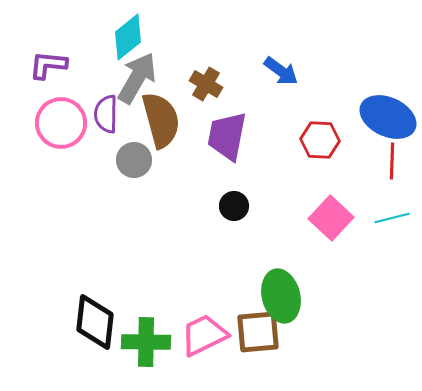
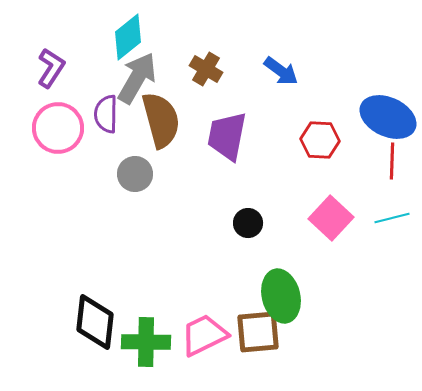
purple L-shape: moved 3 px right, 3 px down; rotated 117 degrees clockwise
brown cross: moved 15 px up
pink circle: moved 3 px left, 5 px down
gray circle: moved 1 px right, 14 px down
black circle: moved 14 px right, 17 px down
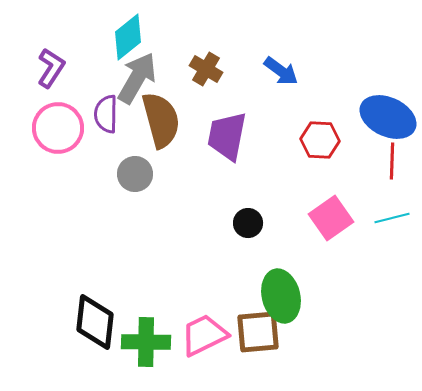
pink square: rotated 12 degrees clockwise
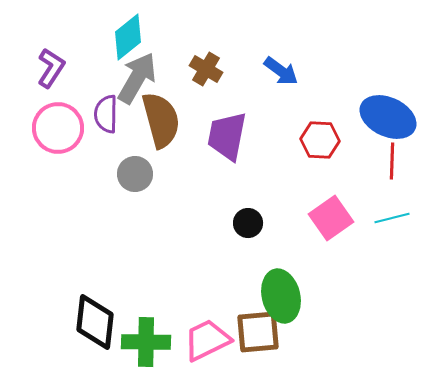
pink trapezoid: moved 3 px right, 5 px down
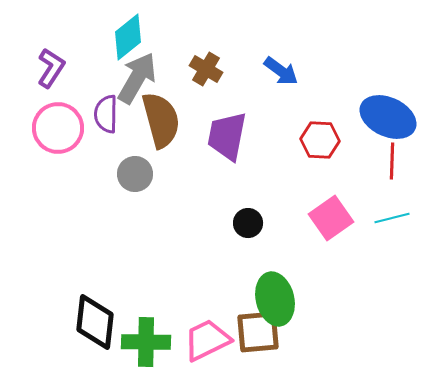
green ellipse: moved 6 px left, 3 px down
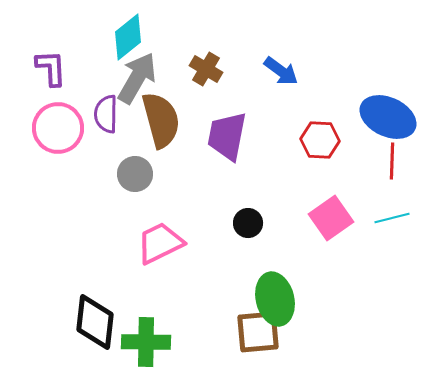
purple L-shape: rotated 36 degrees counterclockwise
pink trapezoid: moved 47 px left, 97 px up
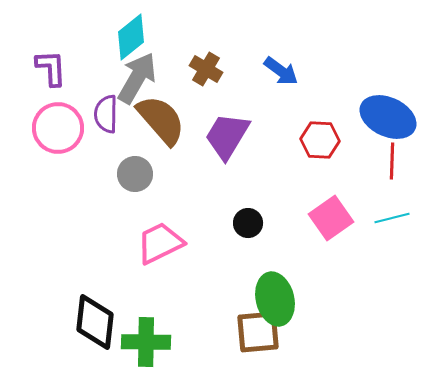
cyan diamond: moved 3 px right
brown semicircle: rotated 26 degrees counterclockwise
purple trapezoid: rotated 20 degrees clockwise
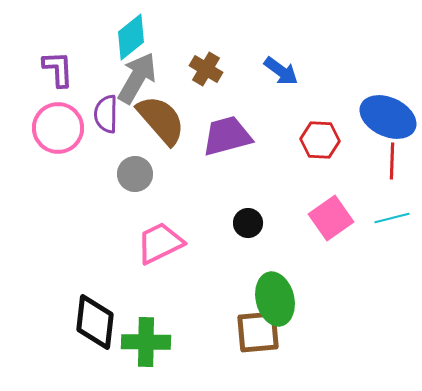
purple L-shape: moved 7 px right, 1 px down
purple trapezoid: rotated 44 degrees clockwise
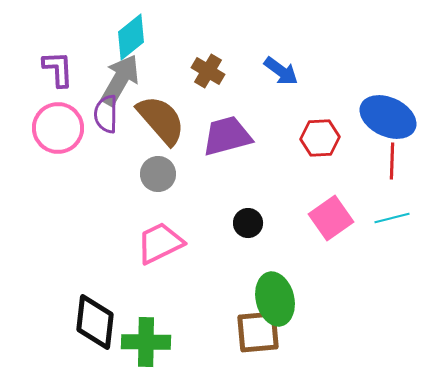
brown cross: moved 2 px right, 2 px down
gray arrow: moved 17 px left, 2 px down
red hexagon: moved 2 px up; rotated 6 degrees counterclockwise
gray circle: moved 23 px right
